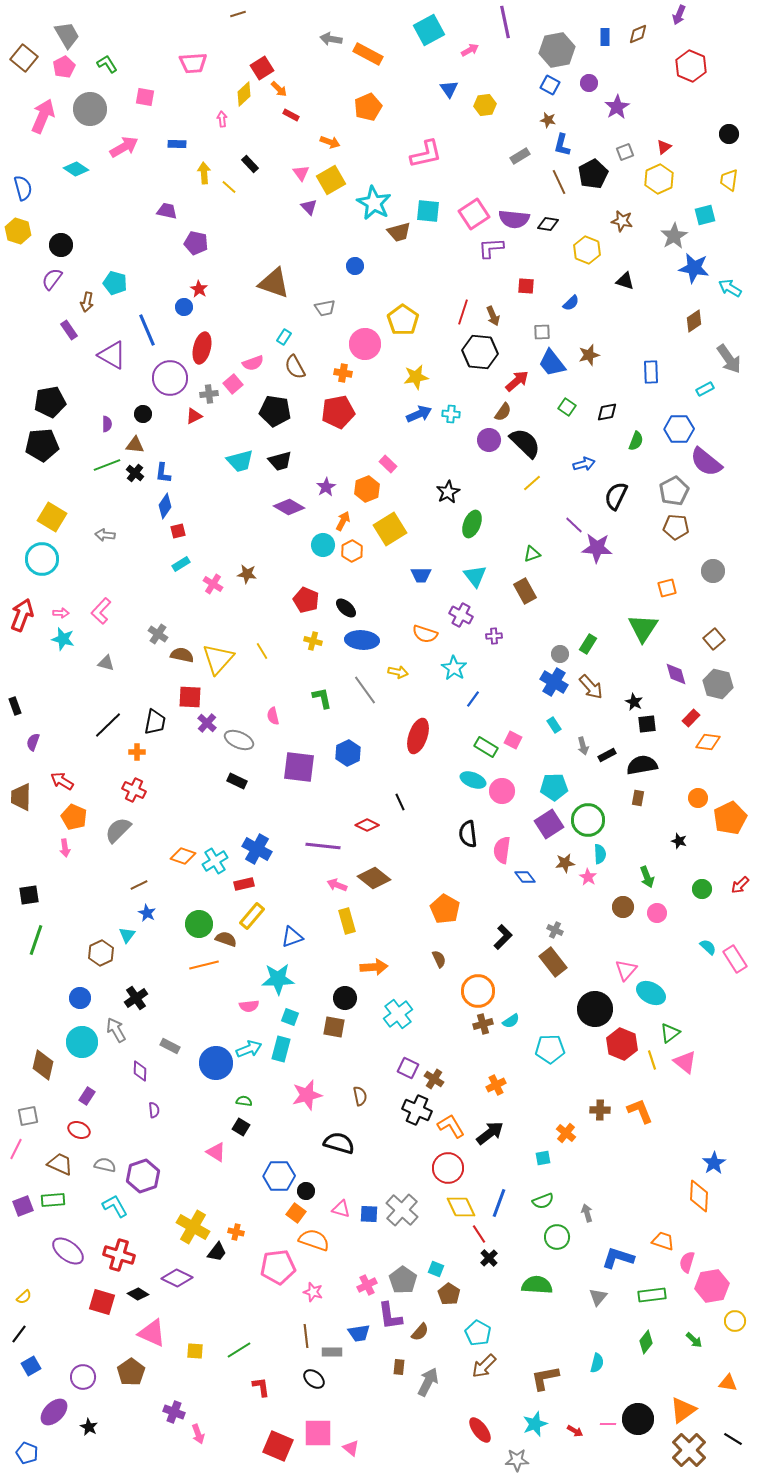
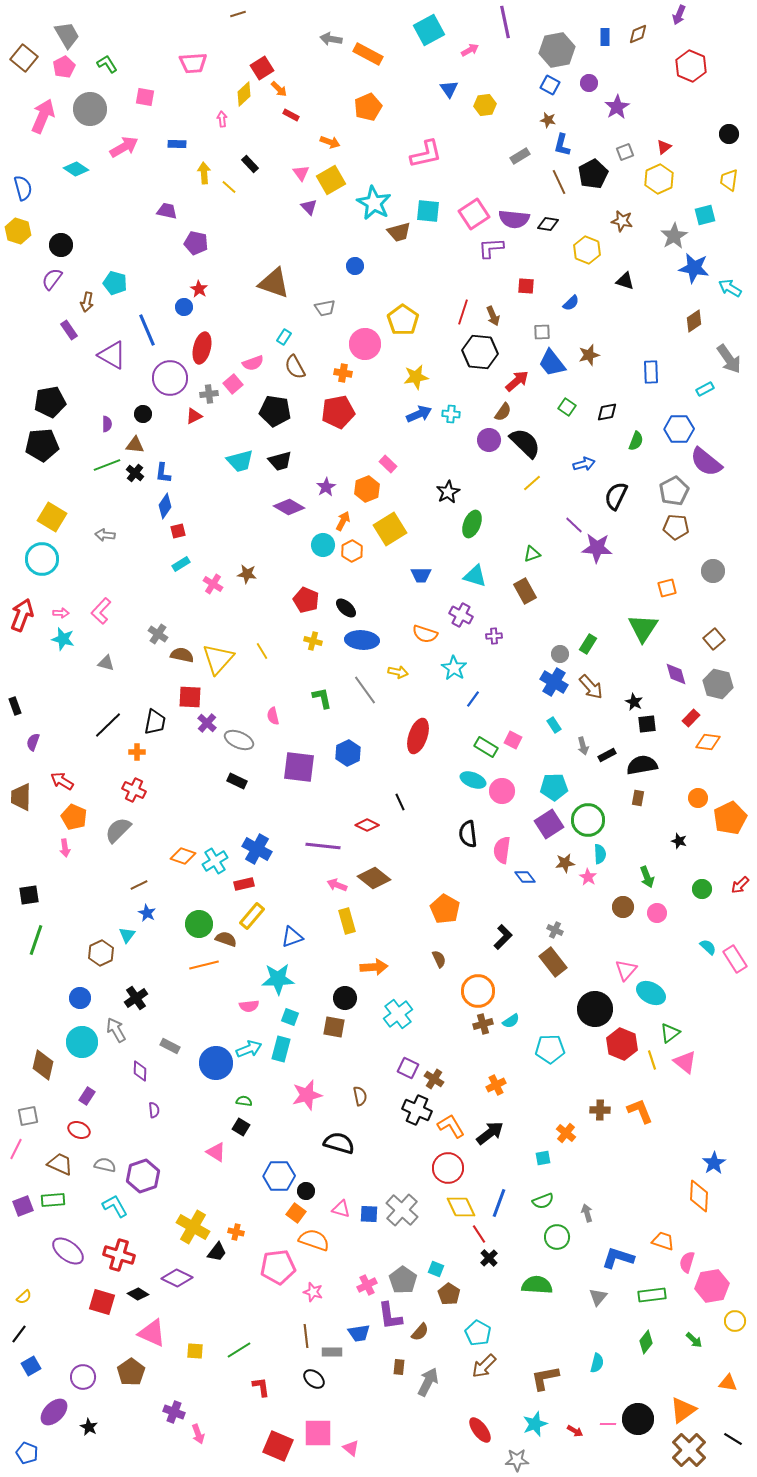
cyan triangle at (475, 576): rotated 35 degrees counterclockwise
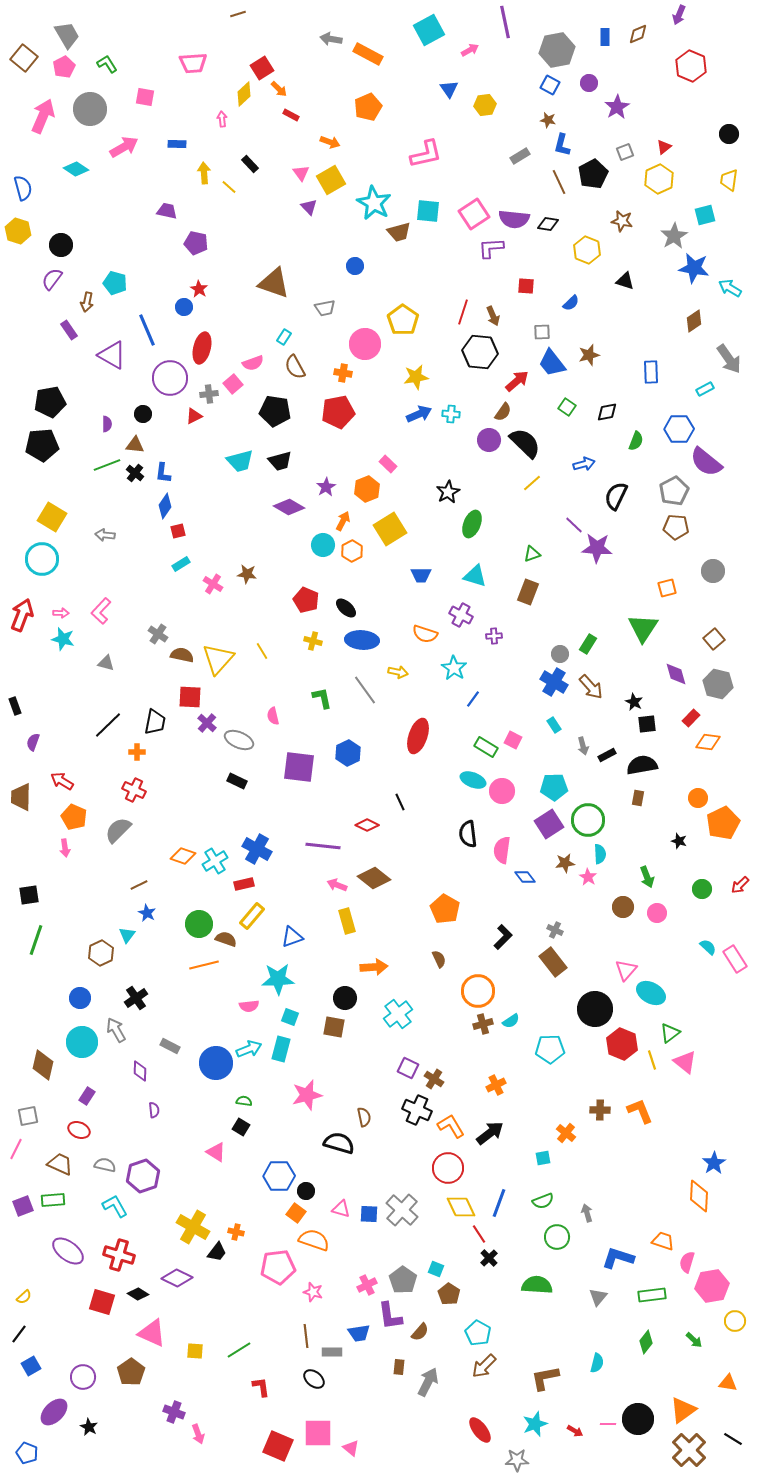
brown rectangle at (525, 591): moved 3 px right, 1 px down; rotated 50 degrees clockwise
orange pentagon at (730, 818): moved 7 px left, 5 px down
brown semicircle at (360, 1096): moved 4 px right, 21 px down
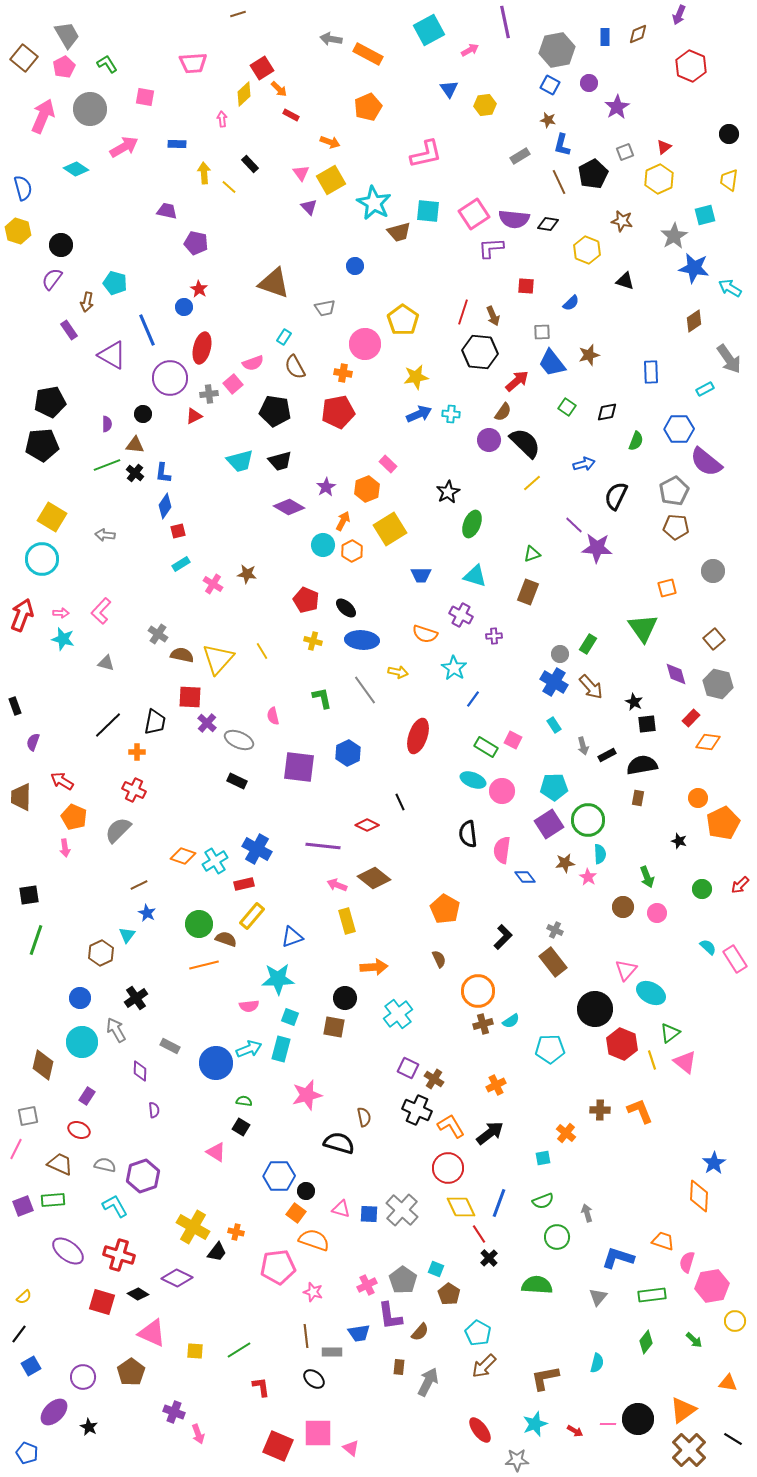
green triangle at (643, 628): rotated 8 degrees counterclockwise
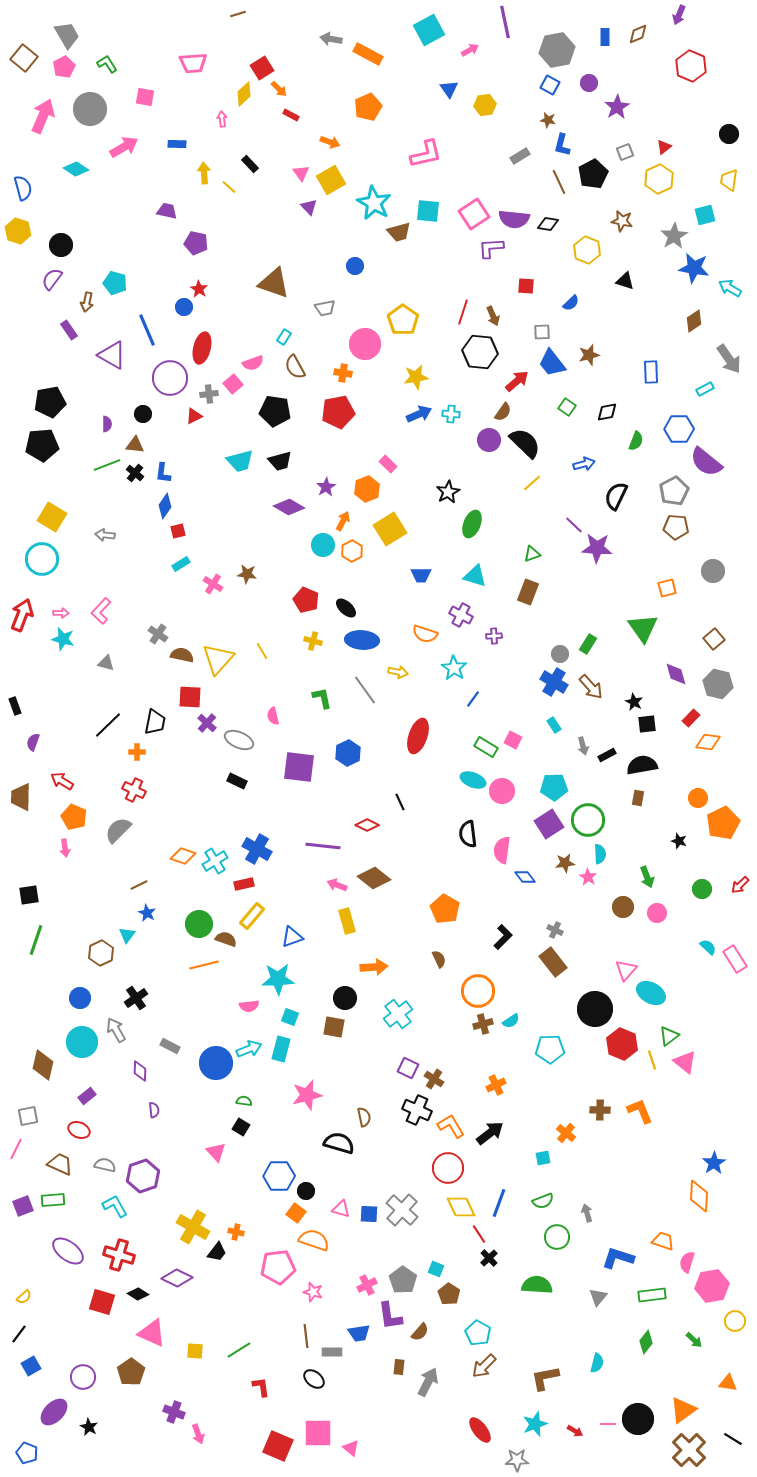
green triangle at (670, 1033): moved 1 px left, 3 px down
purple rectangle at (87, 1096): rotated 18 degrees clockwise
pink triangle at (216, 1152): rotated 15 degrees clockwise
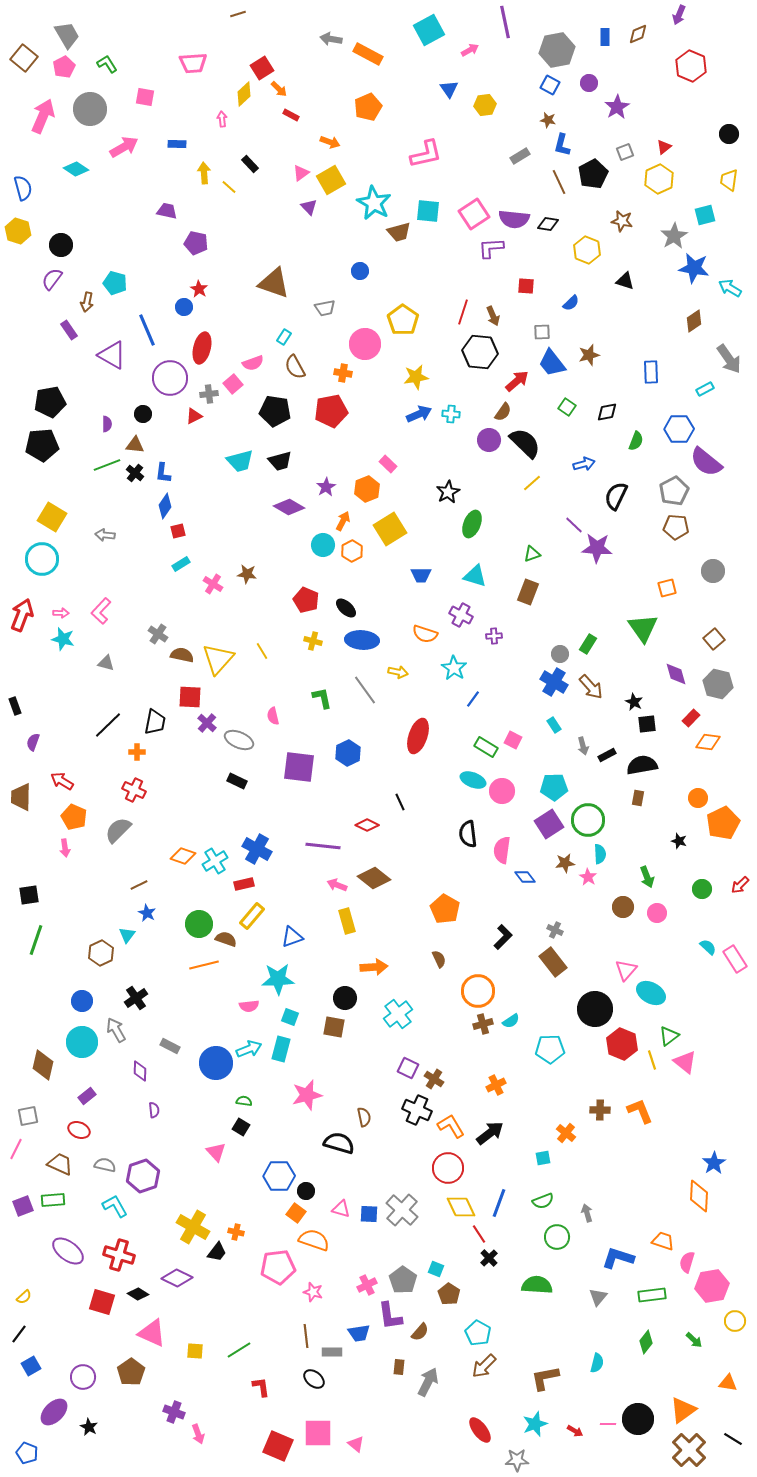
pink triangle at (301, 173): rotated 30 degrees clockwise
blue circle at (355, 266): moved 5 px right, 5 px down
red pentagon at (338, 412): moved 7 px left, 1 px up
blue circle at (80, 998): moved 2 px right, 3 px down
pink triangle at (351, 1448): moved 5 px right, 4 px up
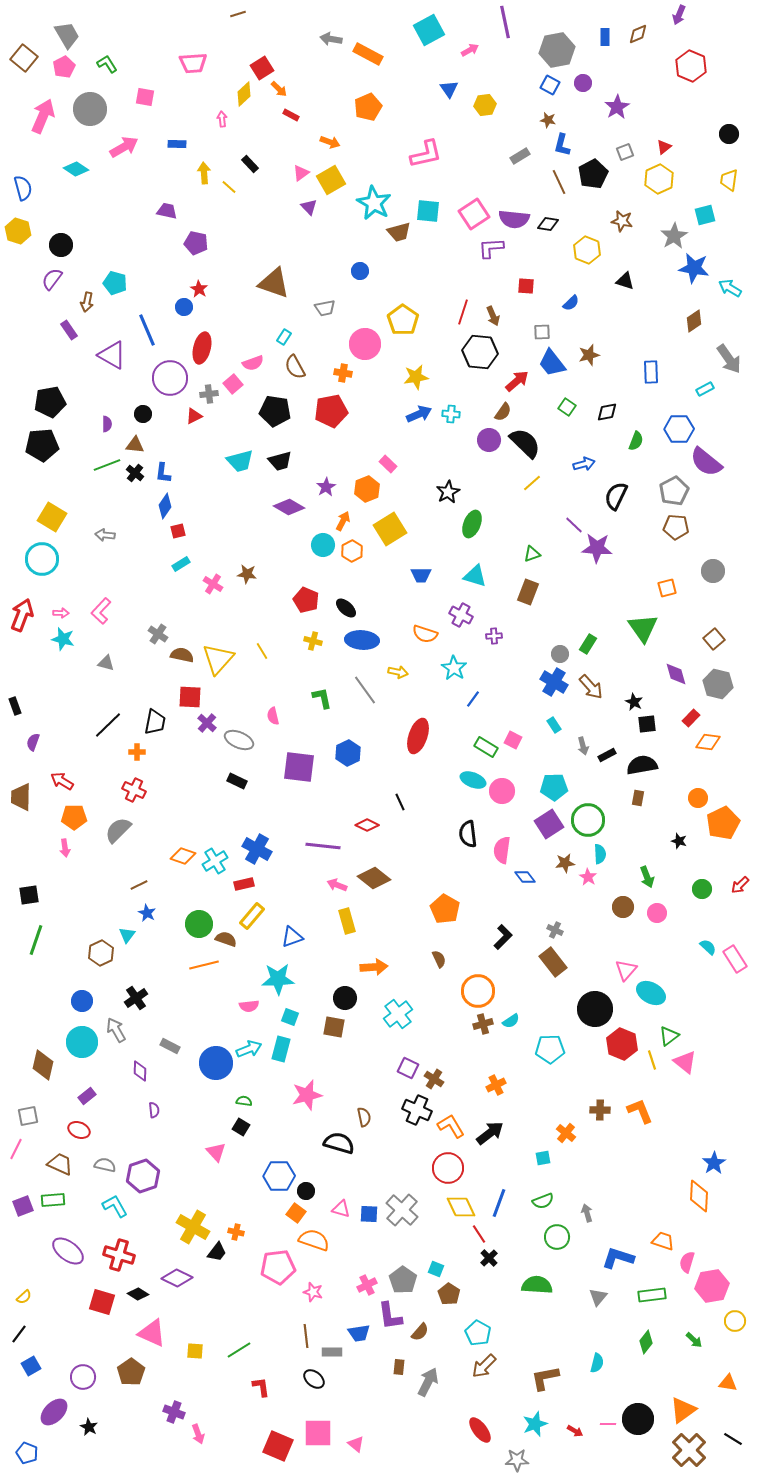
purple circle at (589, 83): moved 6 px left
orange pentagon at (74, 817): rotated 25 degrees counterclockwise
